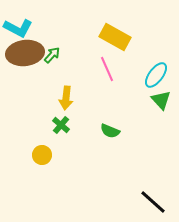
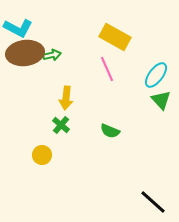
green arrow: rotated 36 degrees clockwise
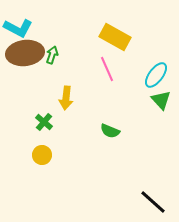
green arrow: rotated 60 degrees counterclockwise
green cross: moved 17 px left, 3 px up
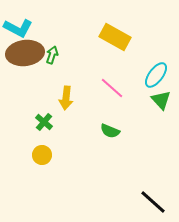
pink line: moved 5 px right, 19 px down; rotated 25 degrees counterclockwise
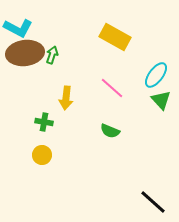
green cross: rotated 30 degrees counterclockwise
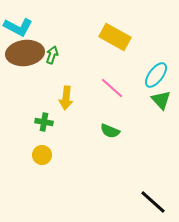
cyan L-shape: moved 1 px up
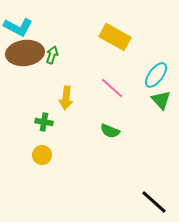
black line: moved 1 px right
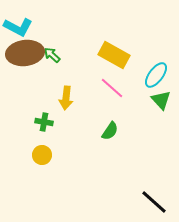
yellow rectangle: moved 1 px left, 18 px down
green arrow: rotated 66 degrees counterclockwise
green semicircle: rotated 78 degrees counterclockwise
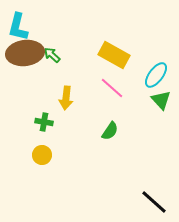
cyan L-shape: rotated 76 degrees clockwise
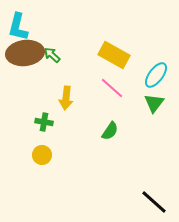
green triangle: moved 7 px left, 3 px down; rotated 20 degrees clockwise
